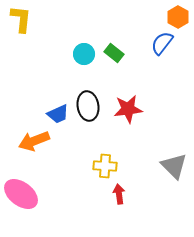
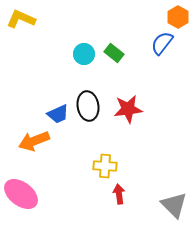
yellow L-shape: rotated 72 degrees counterclockwise
gray triangle: moved 39 px down
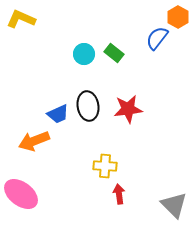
blue semicircle: moved 5 px left, 5 px up
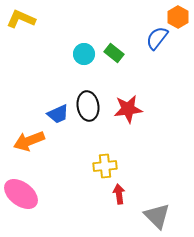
orange arrow: moved 5 px left
yellow cross: rotated 10 degrees counterclockwise
gray triangle: moved 17 px left, 11 px down
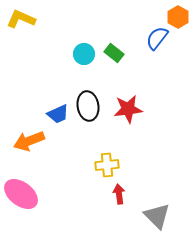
yellow cross: moved 2 px right, 1 px up
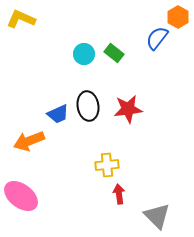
pink ellipse: moved 2 px down
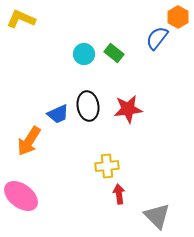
orange arrow: rotated 36 degrees counterclockwise
yellow cross: moved 1 px down
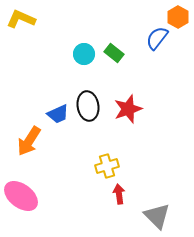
red star: rotated 12 degrees counterclockwise
yellow cross: rotated 10 degrees counterclockwise
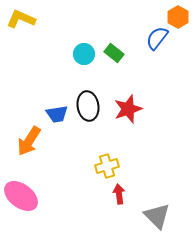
blue trapezoid: moved 1 px left; rotated 15 degrees clockwise
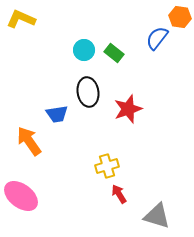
orange hexagon: moved 2 px right; rotated 20 degrees counterclockwise
cyan circle: moved 4 px up
black ellipse: moved 14 px up
orange arrow: rotated 112 degrees clockwise
red arrow: rotated 24 degrees counterclockwise
gray triangle: rotated 28 degrees counterclockwise
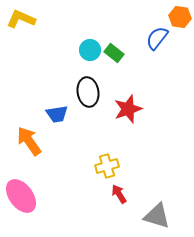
cyan circle: moved 6 px right
pink ellipse: rotated 16 degrees clockwise
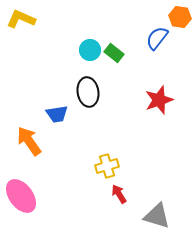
red star: moved 31 px right, 9 px up
